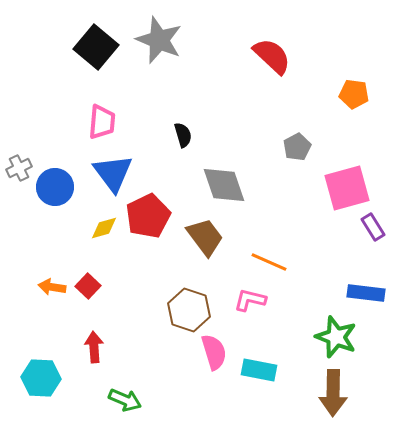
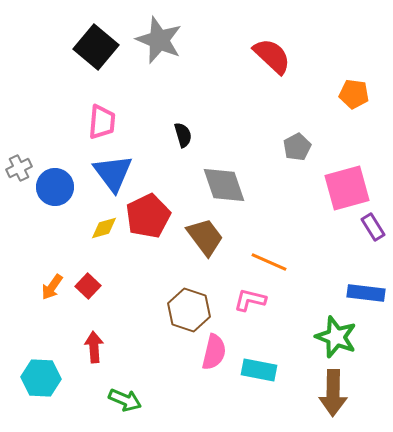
orange arrow: rotated 64 degrees counterclockwise
pink semicircle: rotated 30 degrees clockwise
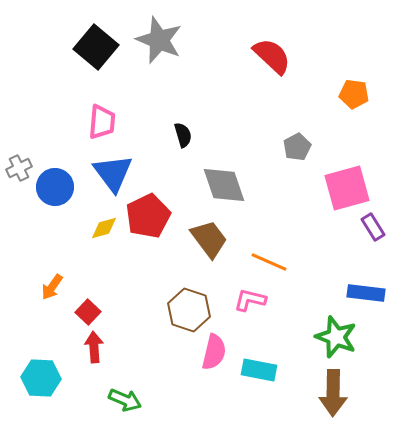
brown trapezoid: moved 4 px right, 2 px down
red square: moved 26 px down
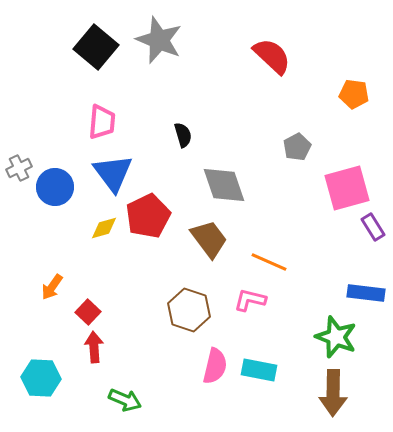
pink semicircle: moved 1 px right, 14 px down
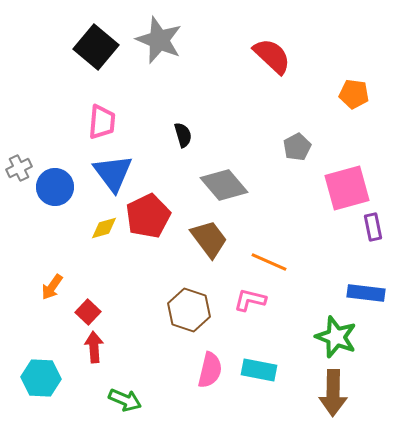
gray diamond: rotated 21 degrees counterclockwise
purple rectangle: rotated 20 degrees clockwise
pink semicircle: moved 5 px left, 4 px down
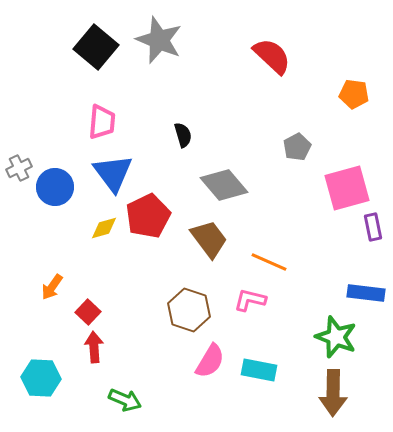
pink semicircle: moved 9 px up; rotated 18 degrees clockwise
